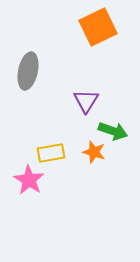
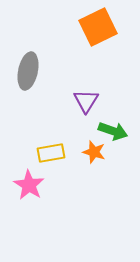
pink star: moved 5 px down
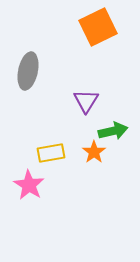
green arrow: rotated 32 degrees counterclockwise
orange star: rotated 20 degrees clockwise
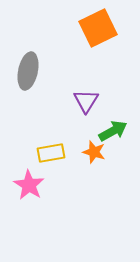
orange square: moved 1 px down
green arrow: rotated 16 degrees counterclockwise
orange star: rotated 20 degrees counterclockwise
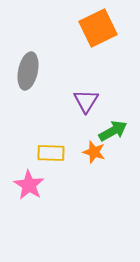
yellow rectangle: rotated 12 degrees clockwise
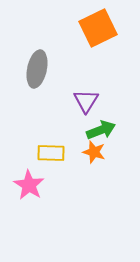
gray ellipse: moved 9 px right, 2 px up
green arrow: moved 12 px left, 1 px up; rotated 8 degrees clockwise
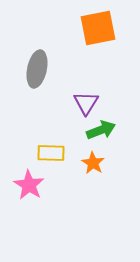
orange square: rotated 15 degrees clockwise
purple triangle: moved 2 px down
orange star: moved 1 px left, 11 px down; rotated 15 degrees clockwise
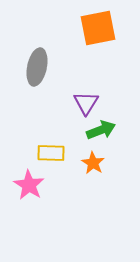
gray ellipse: moved 2 px up
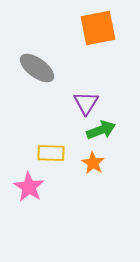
gray ellipse: moved 1 px down; rotated 66 degrees counterclockwise
pink star: moved 2 px down
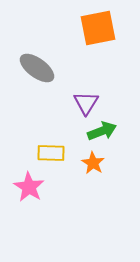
green arrow: moved 1 px right, 1 px down
